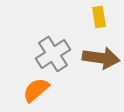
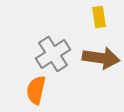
orange semicircle: rotated 36 degrees counterclockwise
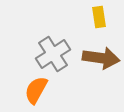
orange semicircle: rotated 16 degrees clockwise
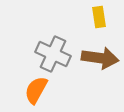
gray cross: rotated 32 degrees counterclockwise
brown arrow: moved 1 px left
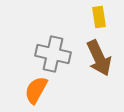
gray cross: rotated 12 degrees counterclockwise
brown arrow: moved 1 px left; rotated 57 degrees clockwise
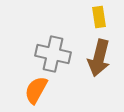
brown arrow: rotated 39 degrees clockwise
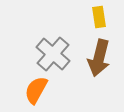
gray cross: rotated 28 degrees clockwise
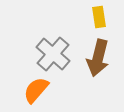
brown arrow: moved 1 px left
orange semicircle: rotated 12 degrees clockwise
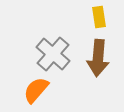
brown arrow: rotated 9 degrees counterclockwise
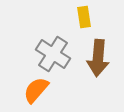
yellow rectangle: moved 15 px left
gray cross: rotated 8 degrees counterclockwise
